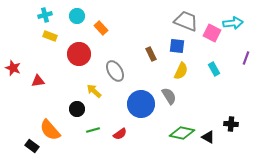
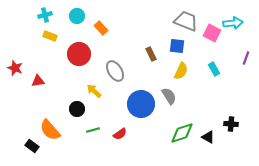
red star: moved 2 px right
green diamond: rotated 30 degrees counterclockwise
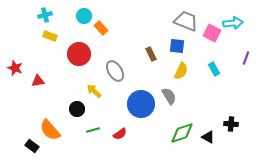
cyan circle: moved 7 px right
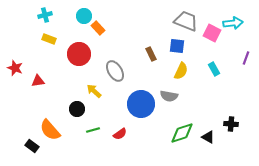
orange rectangle: moved 3 px left
yellow rectangle: moved 1 px left, 3 px down
gray semicircle: rotated 132 degrees clockwise
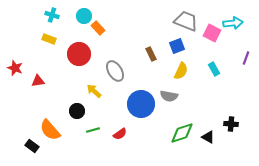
cyan cross: moved 7 px right; rotated 32 degrees clockwise
blue square: rotated 28 degrees counterclockwise
black circle: moved 2 px down
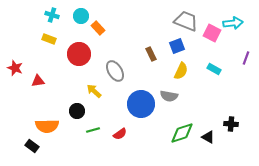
cyan circle: moved 3 px left
cyan rectangle: rotated 32 degrees counterclockwise
orange semicircle: moved 3 px left, 4 px up; rotated 50 degrees counterclockwise
